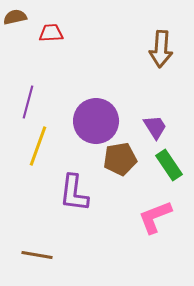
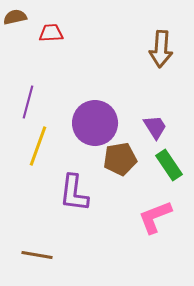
purple circle: moved 1 px left, 2 px down
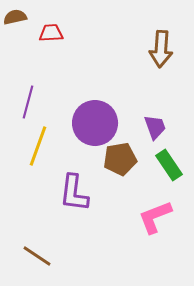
purple trapezoid: rotated 12 degrees clockwise
brown line: moved 1 px down; rotated 24 degrees clockwise
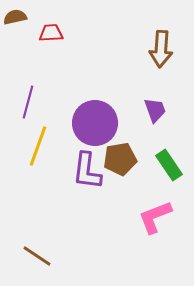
purple trapezoid: moved 17 px up
purple L-shape: moved 13 px right, 22 px up
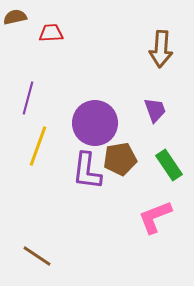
purple line: moved 4 px up
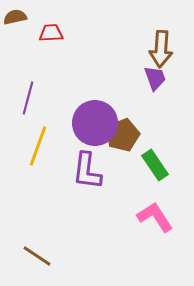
purple trapezoid: moved 32 px up
brown pentagon: moved 3 px right, 24 px up; rotated 12 degrees counterclockwise
green rectangle: moved 14 px left
pink L-shape: rotated 78 degrees clockwise
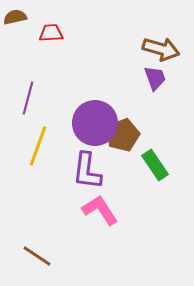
brown arrow: rotated 78 degrees counterclockwise
pink L-shape: moved 55 px left, 7 px up
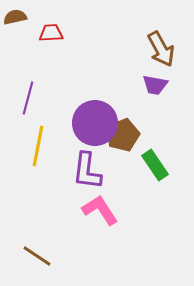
brown arrow: rotated 45 degrees clockwise
purple trapezoid: moved 7 px down; rotated 120 degrees clockwise
yellow line: rotated 9 degrees counterclockwise
